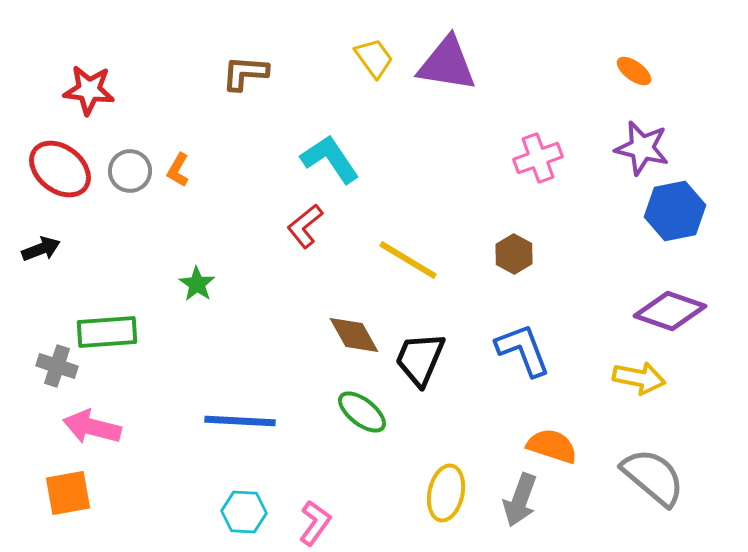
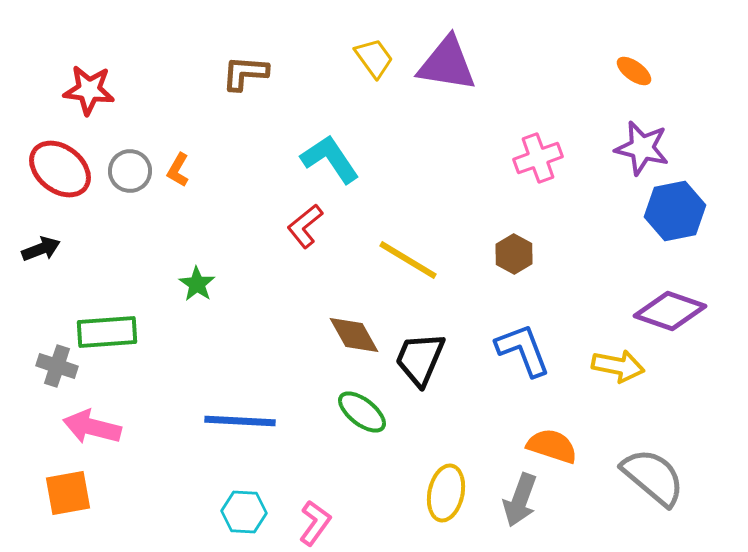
yellow arrow: moved 21 px left, 12 px up
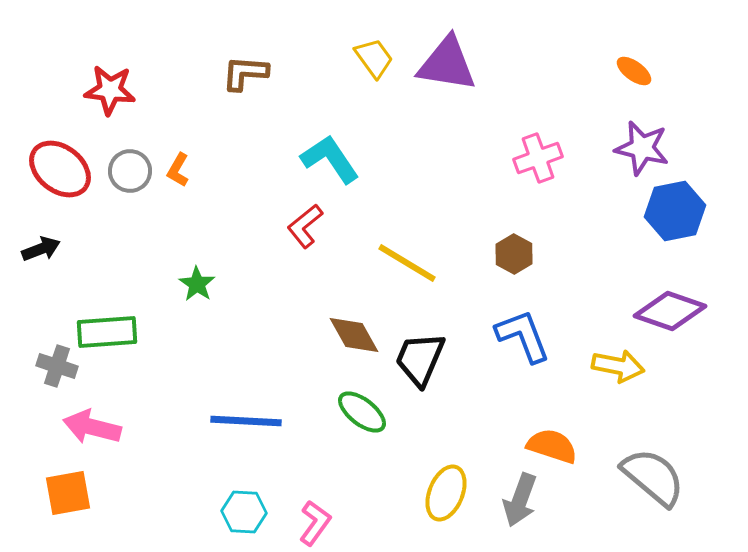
red star: moved 21 px right
yellow line: moved 1 px left, 3 px down
blue L-shape: moved 14 px up
blue line: moved 6 px right
yellow ellipse: rotated 10 degrees clockwise
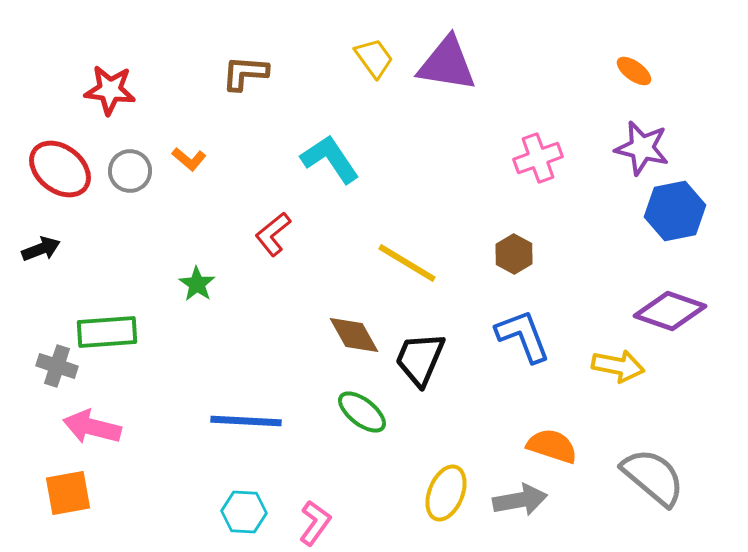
orange L-shape: moved 11 px right, 11 px up; rotated 80 degrees counterclockwise
red L-shape: moved 32 px left, 8 px down
gray arrow: rotated 120 degrees counterclockwise
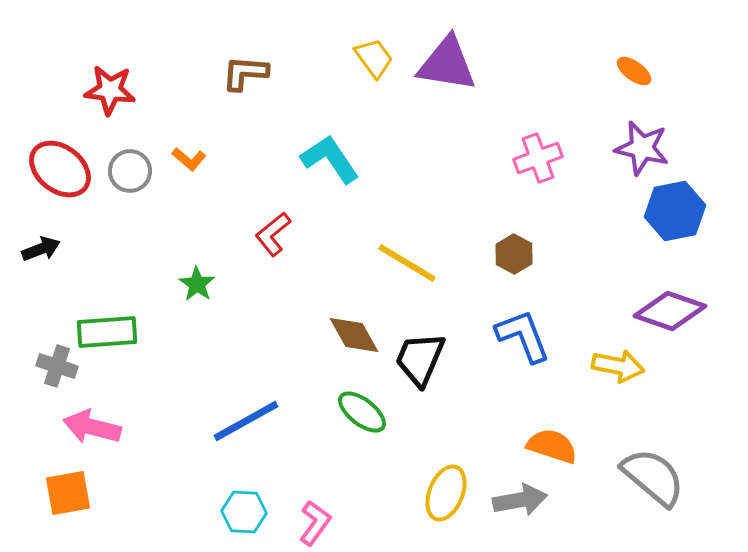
blue line: rotated 32 degrees counterclockwise
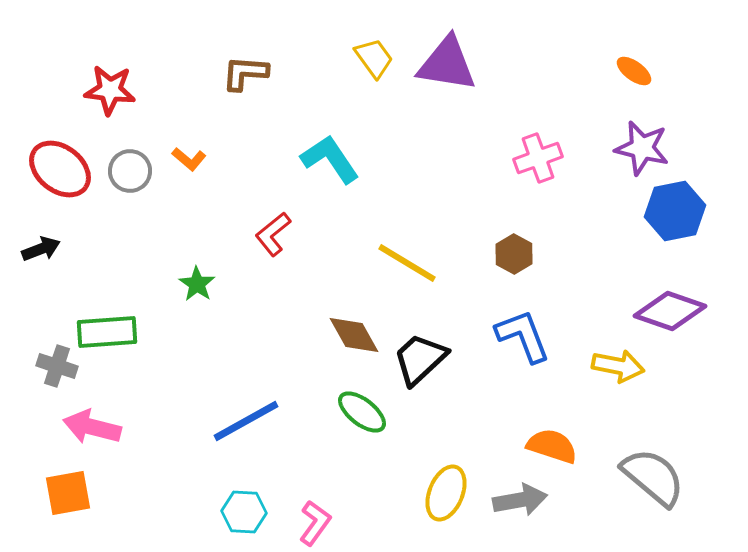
black trapezoid: rotated 24 degrees clockwise
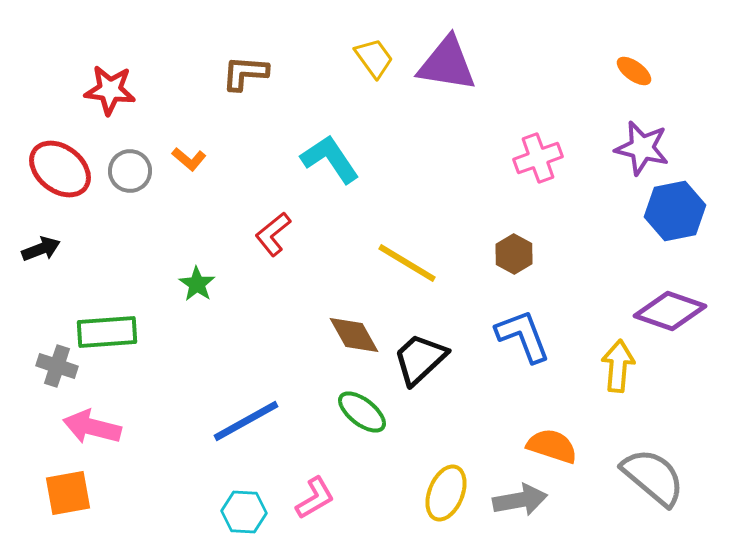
yellow arrow: rotated 96 degrees counterclockwise
pink L-shape: moved 25 px up; rotated 24 degrees clockwise
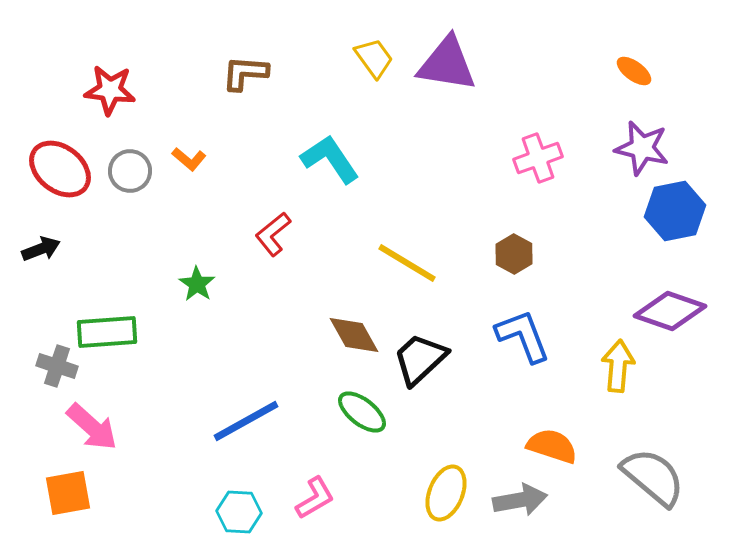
pink arrow: rotated 152 degrees counterclockwise
cyan hexagon: moved 5 px left
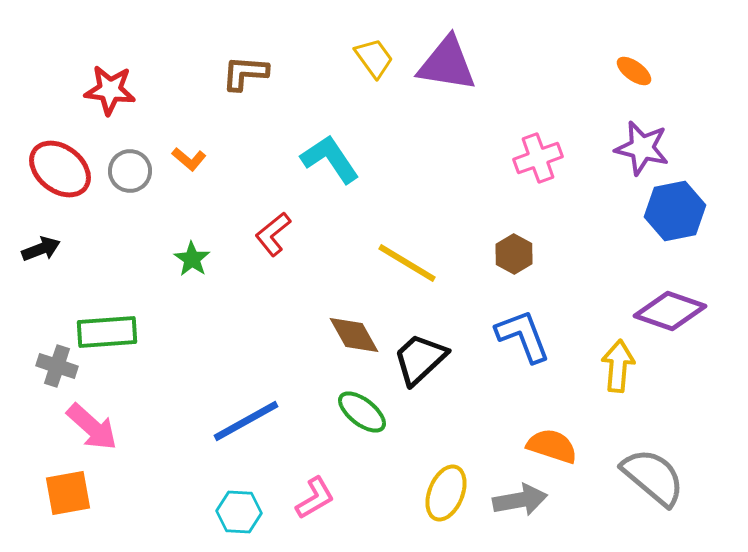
green star: moved 5 px left, 25 px up
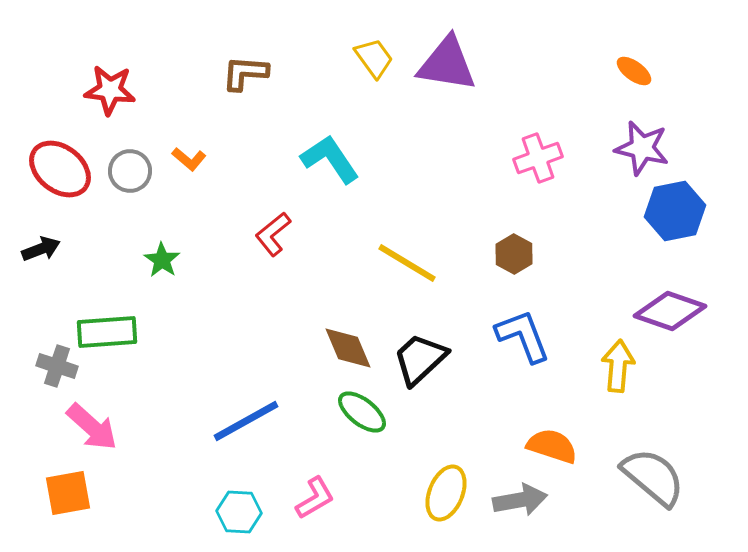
green star: moved 30 px left, 1 px down
brown diamond: moved 6 px left, 13 px down; rotated 6 degrees clockwise
